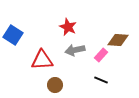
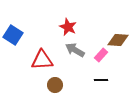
gray arrow: rotated 42 degrees clockwise
black line: rotated 24 degrees counterclockwise
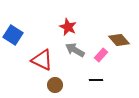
brown diamond: moved 1 px right; rotated 45 degrees clockwise
red triangle: rotated 30 degrees clockwise
black line: moved 5 px left
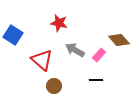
red star: moved 9 px left, 4 px up; rotated 12 degrees counterclockwise
pink rectangle: moved 2 px left
red triangle: rotated 15 degrees clockwise
brown circle: moved 1 px left, 1 px down
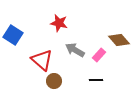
brown circle: moved 5 px up
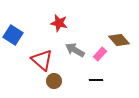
pink rectangle: moved 1 px right, 1 px up
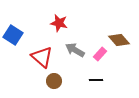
red triangle: moved 3 px up
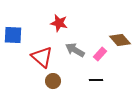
blue square: rotated 30 degrees counterclockwise
brown diamond: moved 1 px right
brown circle: moved 1 px left
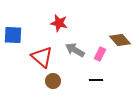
pink rectangle: rotated 16 degrees counterclockwise
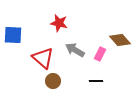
red triangle: moved 1 px right, 1 px down
black line: moved 1 px down
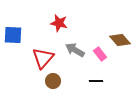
pink rectangle: rotated 64 degrees counterclockwise
red triangle: rotated 30 degrees clockwise
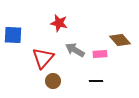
pink rectangle: rotated 56 degrees counterclockwise
